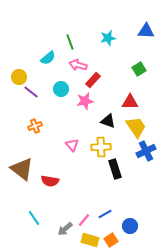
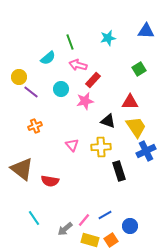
black rectangle: moved 4 px right, 2 px down
blue line: moved 1 px down
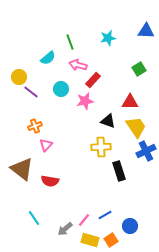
pink triangle: moved 26 px left; rotated 24 degrees clockwise
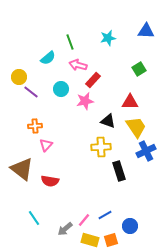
orange cross: rotated 16 degrees clockwise
orange square: rotated 16 degrees clockwise
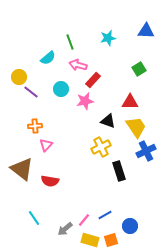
yellow cross: rotated 24 degrees counterclockwise
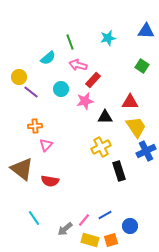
green square: moved 3 px right, 3 px up; rotated 24 degrees counterclockwise
black triangle: moved 3 px left, 4 px up; rotated 21 degrees counterclockwise
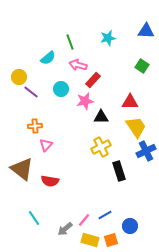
black triangle: moved 4 px left
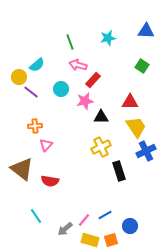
cyan semicircle: moved 11 px left, 7 px down
cyan line: moved 2 px right, 2 px up
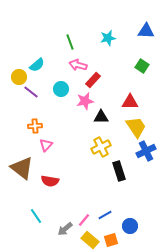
brown triangle: moved 1 px up
yellow rectangle: rotated 24 degrees clockwise
